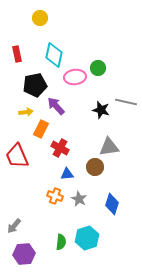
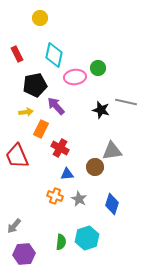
red rectangle: rotated 14 degrees counterclockwise
gray triangle: moved 3 px right, 4 px down
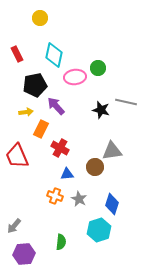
cyan hexagon: moved 12 px right, 8 px up
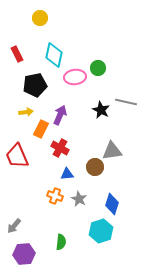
purple arrow: moved 4 px right, 9 px down; rotated 66 degrees clockwise
black star: rotated 12 degrees clockwise
cyan hexagon: moved 2 px right, 1 px down
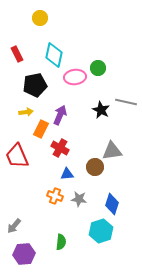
gray star: rotated 21 degrees counterclockwise
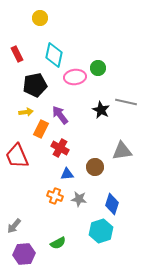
purple arrow: rotated 60 degrees counterclockwise
gray triangle: moved 10 px right
green semicircle: moved 3 px left, 1 px down; rotated 56 degrees clockwise
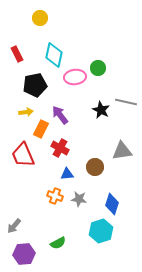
red trapezoid: moved 6 px right, 1 px up
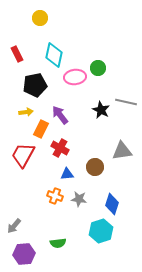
red trapezoid: rotated 52 degrees clockwise
green semicircle: rotated 21 degrees clockwise
